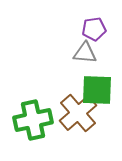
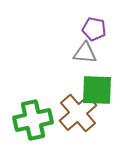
purple pentagon: rotated 20 degrees clockwise
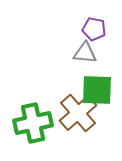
green cross: moved 3 px down
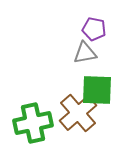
gray triangle: rotated 15 degrees counterclockwise
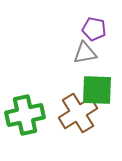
brown cross: rotated 9 degrees clockwise
green cross: moved 8 px left, 8 px up
